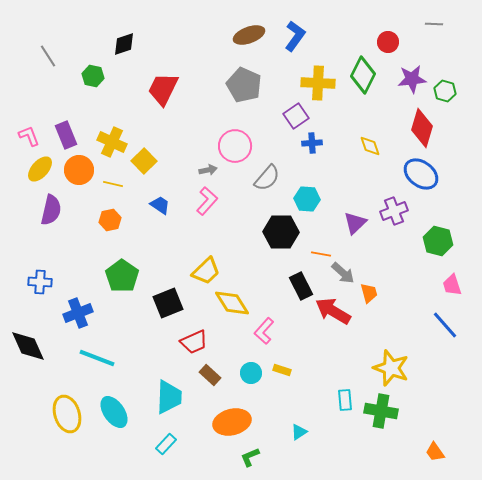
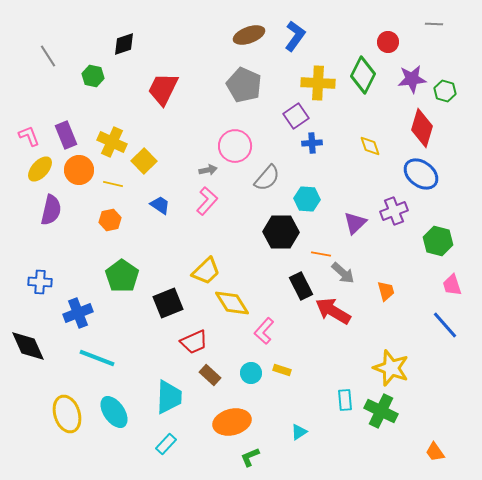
orange trapezoid at (369, 293): moved 17 px right, 2 px up
green cross at (381, 411): rotated 16 degrees clockwise
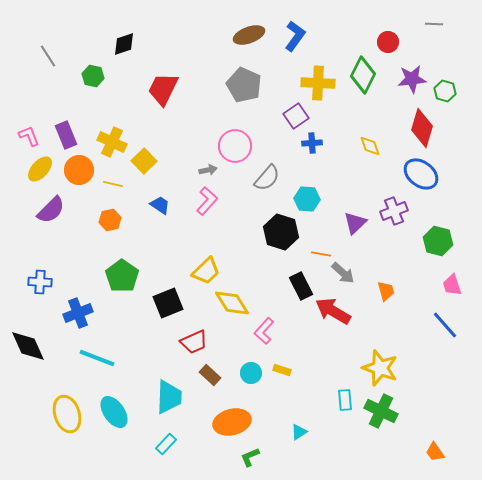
purple semicircle at (51, 210): rotated 32 degrees clockwise
black hexagon at (281, 232): rotated 16 degrees clockwise
yellow star at (391, 368): moved 11 px left
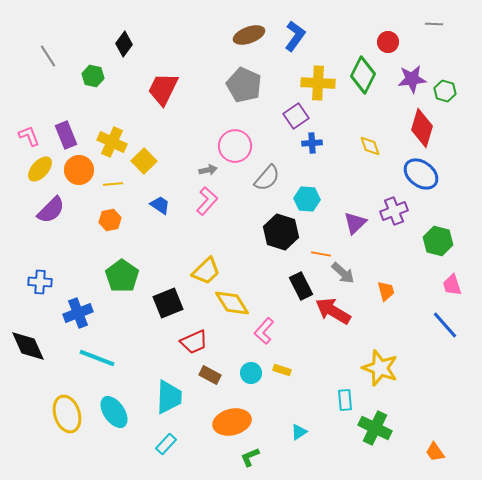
black diamond at (124, 44): rotated 35 degrees counterclockwise
yellow line at (113, 184): rotated 18 degrees counterclockwise
brown rectangle at (210, 375): rotated 15 degrees counterclockwise
green cross at (381, 411): moved 6 px left, 17 px down
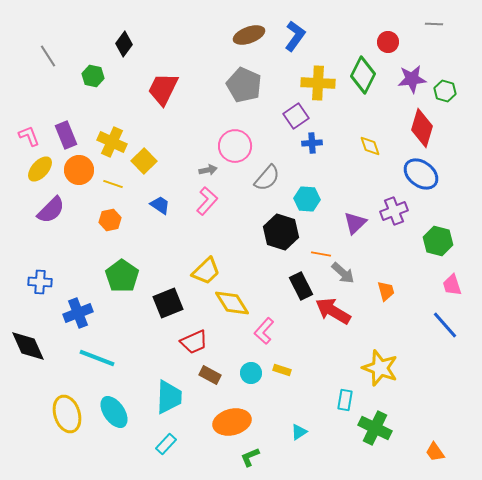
yellow line at (113, 184): rotated 24 degrees clockwise
cyan rectangle at (345, 400): rotated 15 degrees clockwise
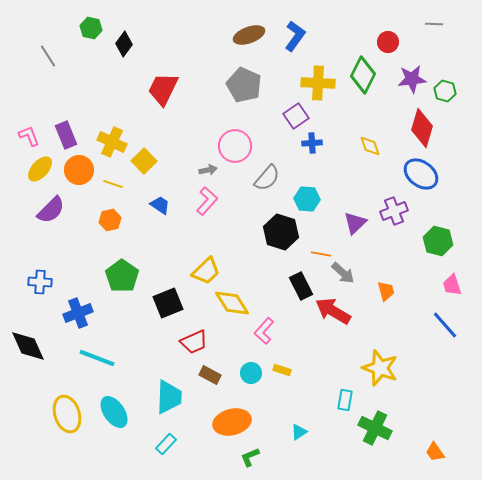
green hexagon at (93, 76): moved 2 px left, 48 px up
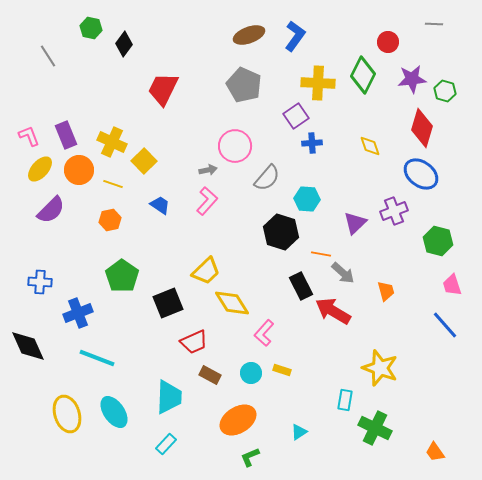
pink L-shape at (264, 331): moved 2 px down
orange ellipse at (232, 422): moved 6 px right, 2 px up; rotated 18 degrees counterclockwise
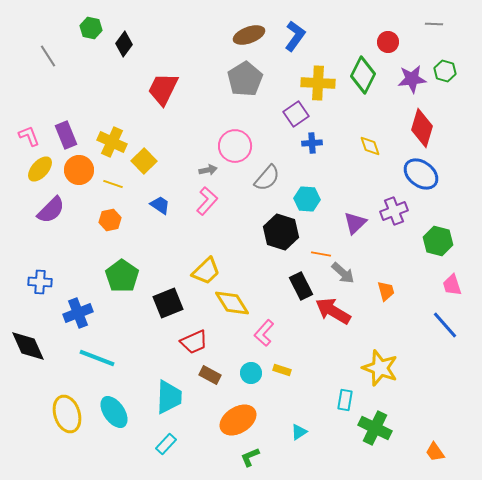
gray pentagon at (244, 85): moved 1 px right, 6 px up; rotated 16 degrees clockwise
green hexagon at (445, 91): moved 20 px up
purple square at (296, 116): moved 2 px up
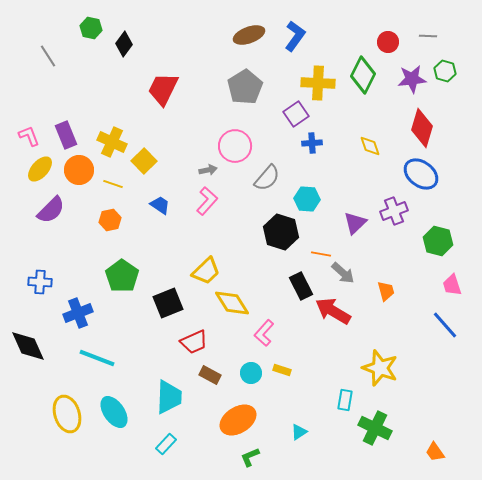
gray line at (434, 24): moved 6 px left, 12 px down
gray pentagon at (245, 79): moved 8 px down
